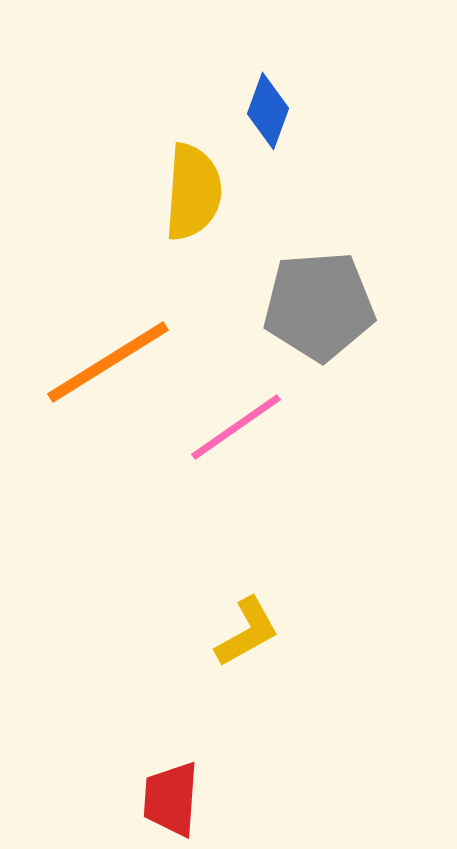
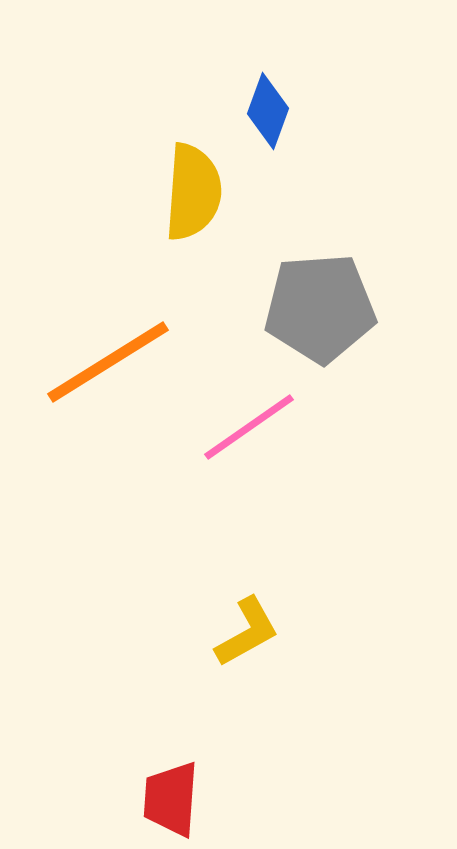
gray pentagon: moved 1 px right, 2 px down
pink line: moved 13 px right
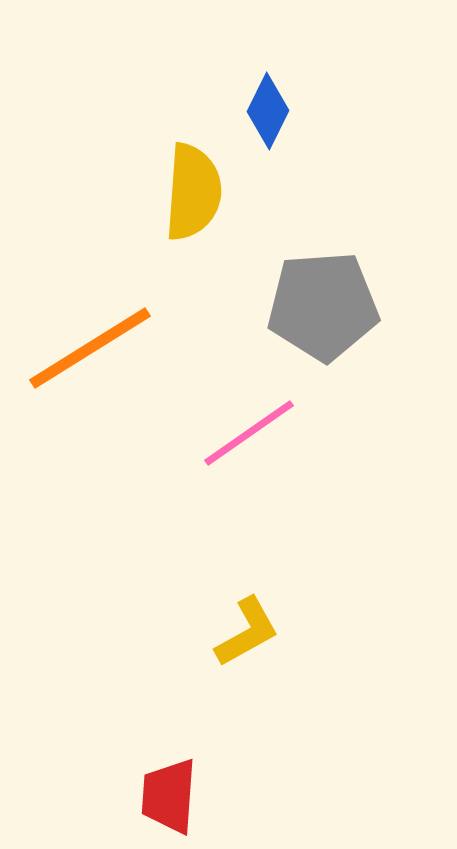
blue diamond: rotated 6 degrees clockwise
gray pentagon: moved 3 px right, 2 px up
orange line: moved 18 px left, 14 px up
pink line: moved 6 px down
red trapezoid: moved 2 px left, 3 px up
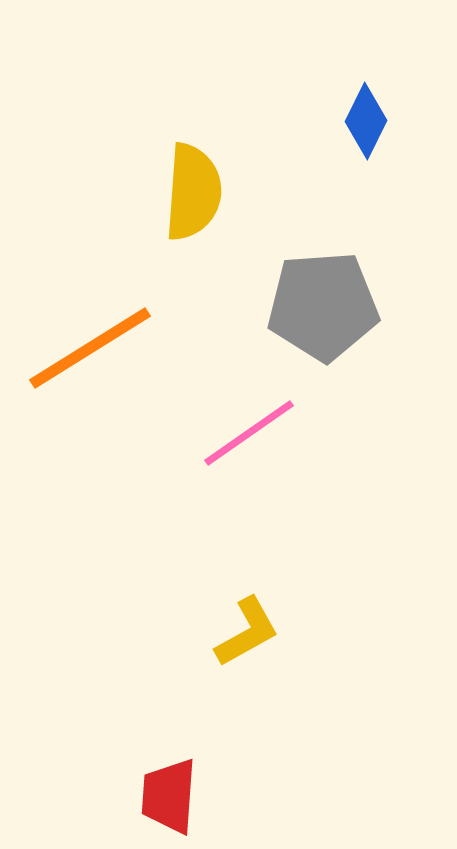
blue diamond: moved 98 px right, 10 px down
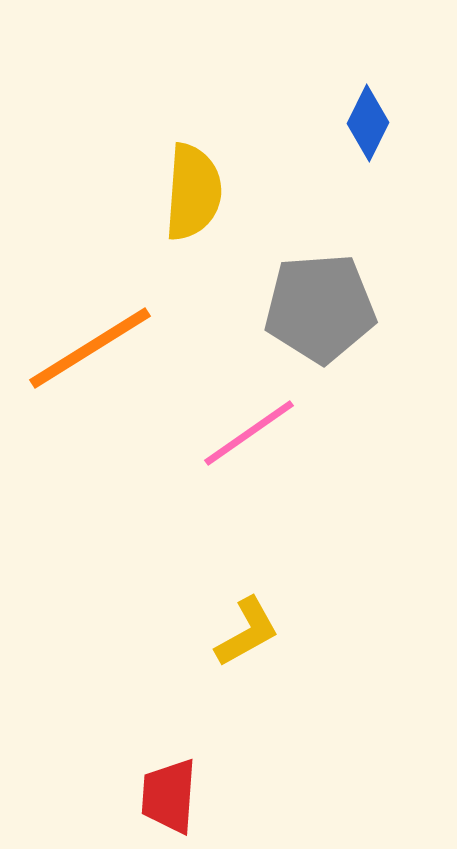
blue diamond: moved 2 px right, 2 px down
gray pentagon: moved 3 px left, 2 px down
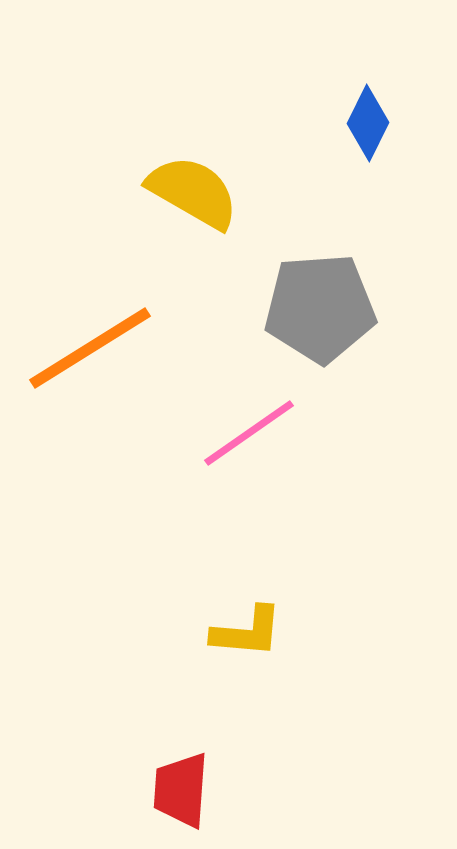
yellow semicircle: rotated 64 degrees counterclockwise
yellow L-shape: rotated 34 degrees clockwise
red trapezoid: moved 12 px right, 6 px up
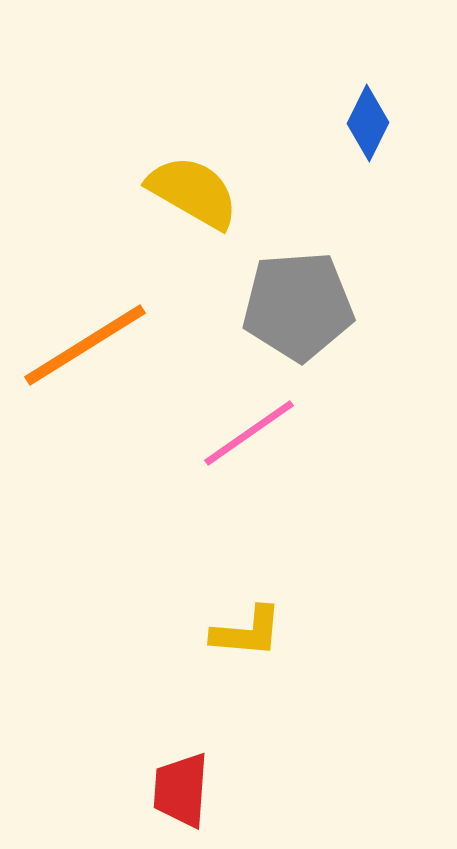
gray pentagon: moved 22 px left, 2 px up
orange line: moved 5 px left, 3 px up
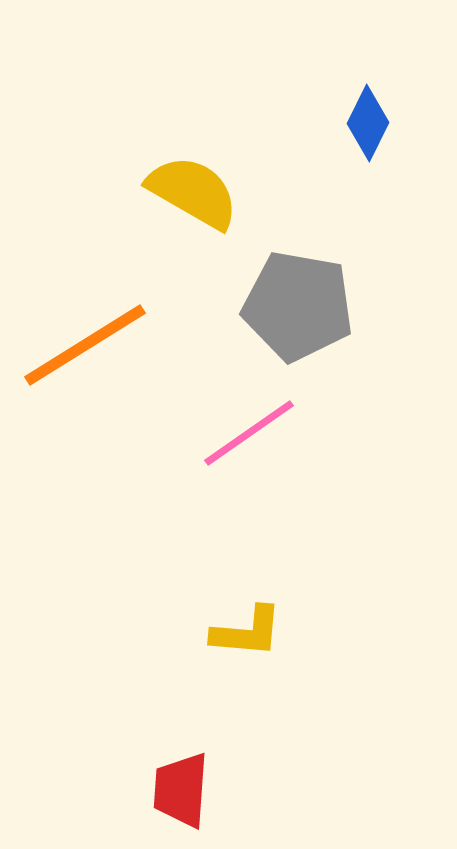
gray pentagon: rotated 14 degrees clockwise
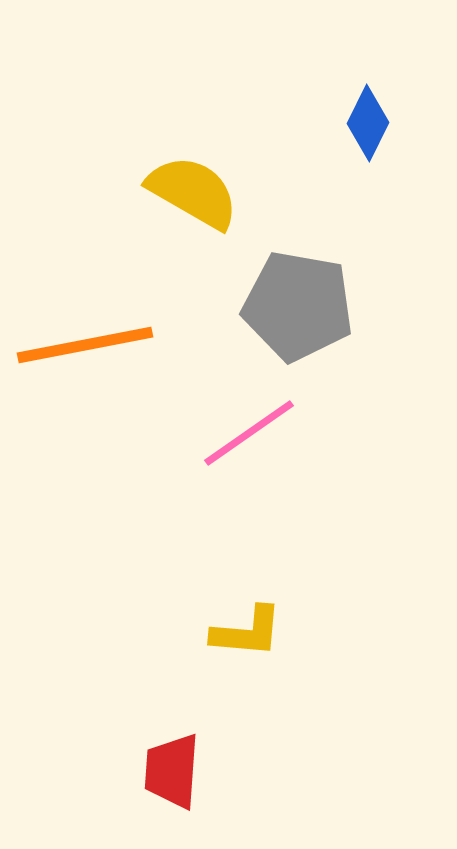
orange line: rotated 21 degrees clockwise
red trapezoid: moved 9 px left, 19 px up
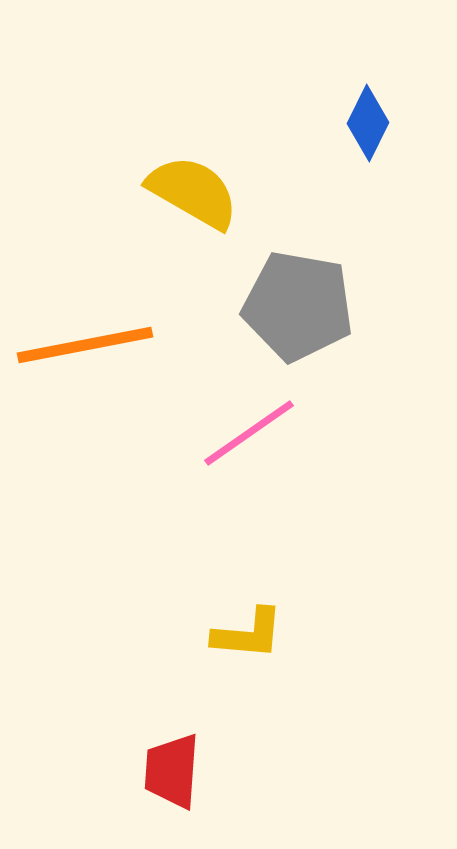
yellow L-shape: moved 1 px right, 2 px down
